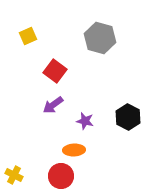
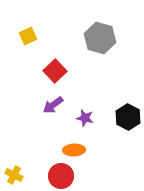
red square: rotated 10 degrees clockwise
purple star: moved 3 px up
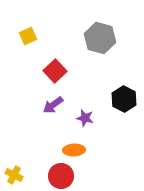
black hexagon: moved 4 px left, 18 px up
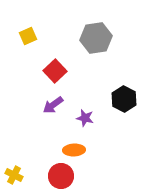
gray hexagon: moved 4 px left; rotated 24 degrees counterclockwise
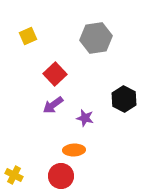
red square: moved 3 px down
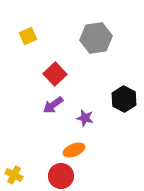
orange ellipse: rotated 20 degrees counterclockwise
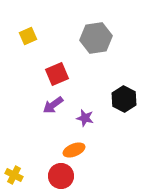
red square: moved 2 px right; rotated 20 degrees clockwise
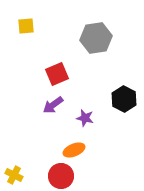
yellow square: moved 2 px left, 10 px up; rotated 18 degrees clockwise
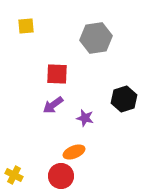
red square: rotated 25 degrees clockwise
black hexagon: rotated 15 degrees clockwise
orange ellipse: moved 2 px down
